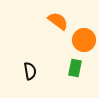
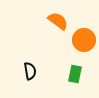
green rectangle: moved 6 px down
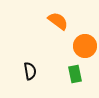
orange circle: moved 1 px right, 6 px down
green rectangle: rotated 24 degrees counterclockwise
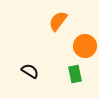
orange semicircle: rotated 90 degrees counterclockwise
black semicircle: rotated 48 degrees counterclockwise
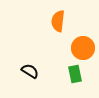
orange semicircle: rotated 30 degrees counterclockwise
orange circle: moved 2 px left, 2 px down
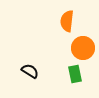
orange semicircle: moved 9 px right
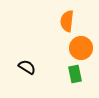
orange circle: moved 2 px left
black semicircle: moved 3 px left, 4 px up
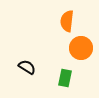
green rectangle: moved 10 px left, 4 px down; rotated 24 degrees clockwise
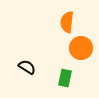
orange semicircle: moved 1 px down
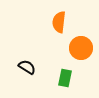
orange semicircle: moved 8 px left
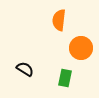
orange semicircle: moved 2 px up
black semicircle: moved 2 px left, 2 px down
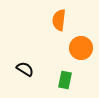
green rectangle: moved 2 px down
